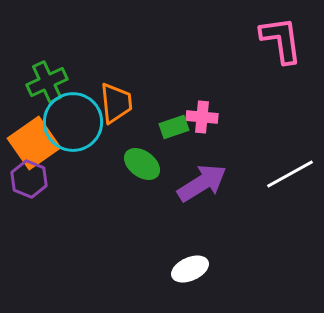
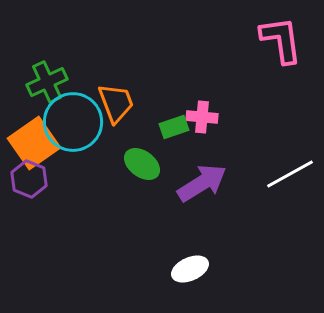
orange trapezoid: rotated 15 degrees counterclockwise
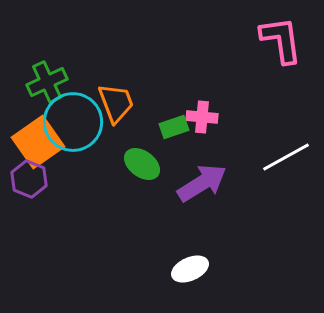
orange square: moved 4 px right, 1 px up
white line: moved 4 px left, 17 px up
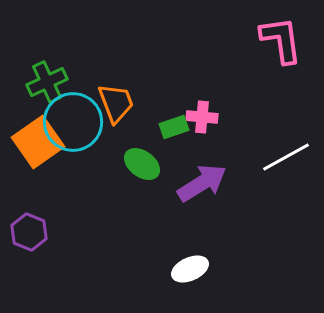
purple hexagon: moved 53 px down
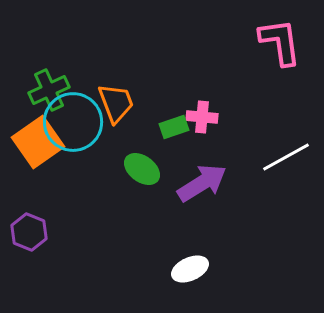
pink L-shape: moved 1 px left, 2 px down
green cross: moved 2 px right, 8 px down
green ellipse: moved 5 px down
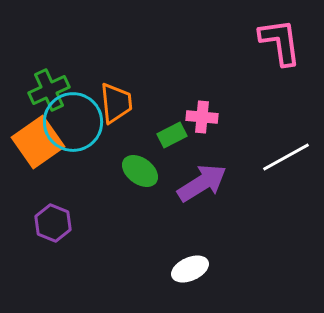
orange trapezoid: rotated 15 degrees clockwise
green rectangle: moved 2 px left, 8 px down; rotated 8 degrees counterclockwise
green ellipse: moved 2 px left, 2 px down
purple hexagon: moved 24 px right, 9 px up
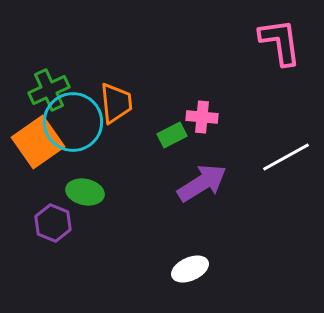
green ellipse: moved 55 px left, 21 px down; rotated 24 degrees counterclockwise
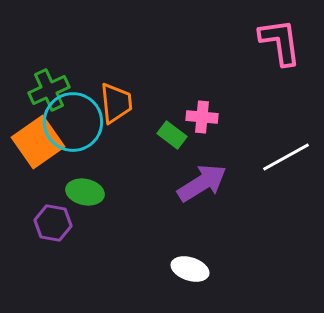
green rectangle: rotated 64 degrees clockwise
purple hexagon: rotated 12 degrees counterclockwise
white ellipse: rotated 42 degrees clockwise
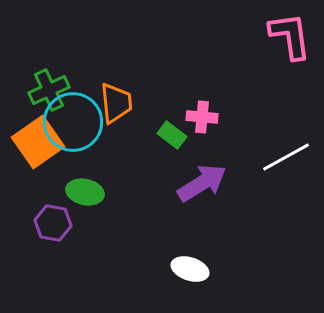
pink L-shape: moved 10 px right, 6 px up
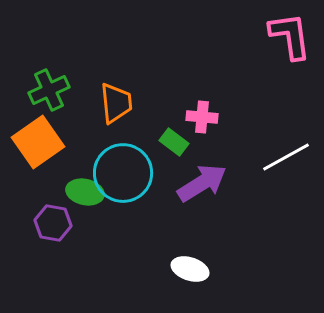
cyan circle: moved 50 px right, 51 px down
green rectangle: moved 2 px right, 7 px down
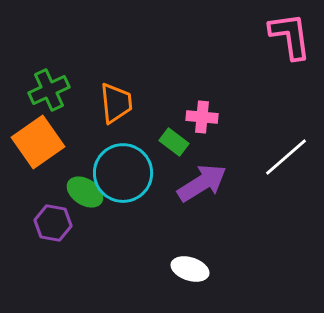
white line: rotated 12 degrees counterclockwise
green ellipse: rotated 21 degrees clockwise
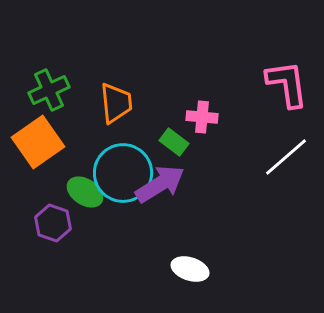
pink L-shape: moved 3 px left, 48 px down
purple arrow: moved 42 px left, 1 px down
purple hexagon: rotated 9 degrees clockwise
